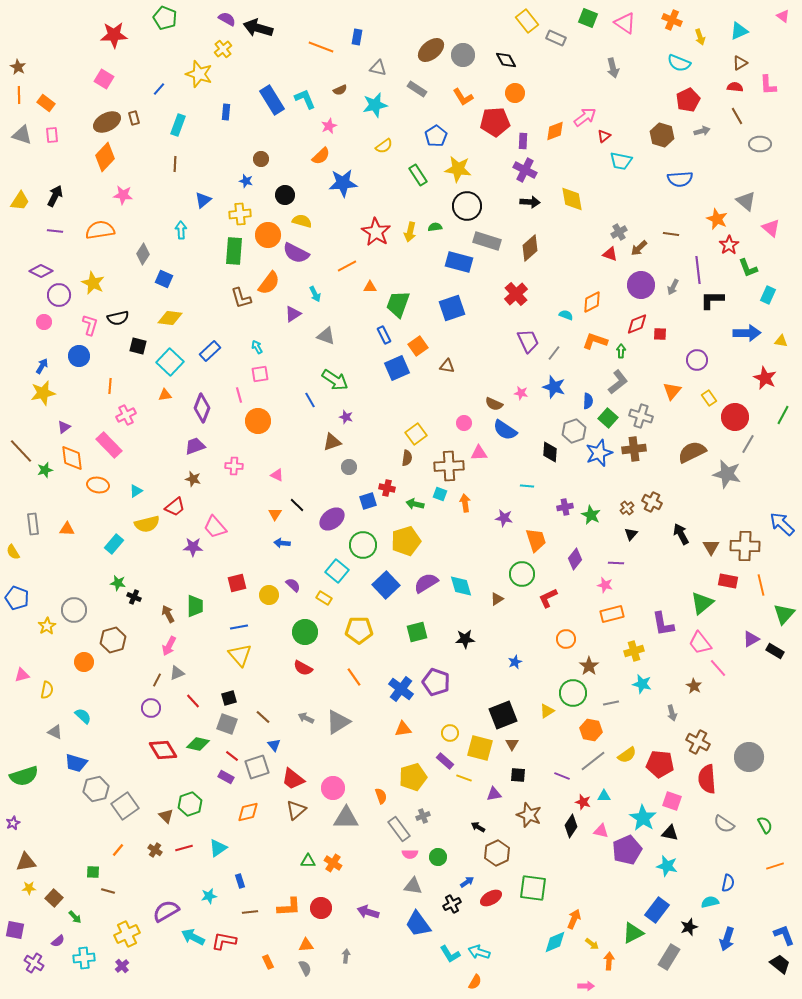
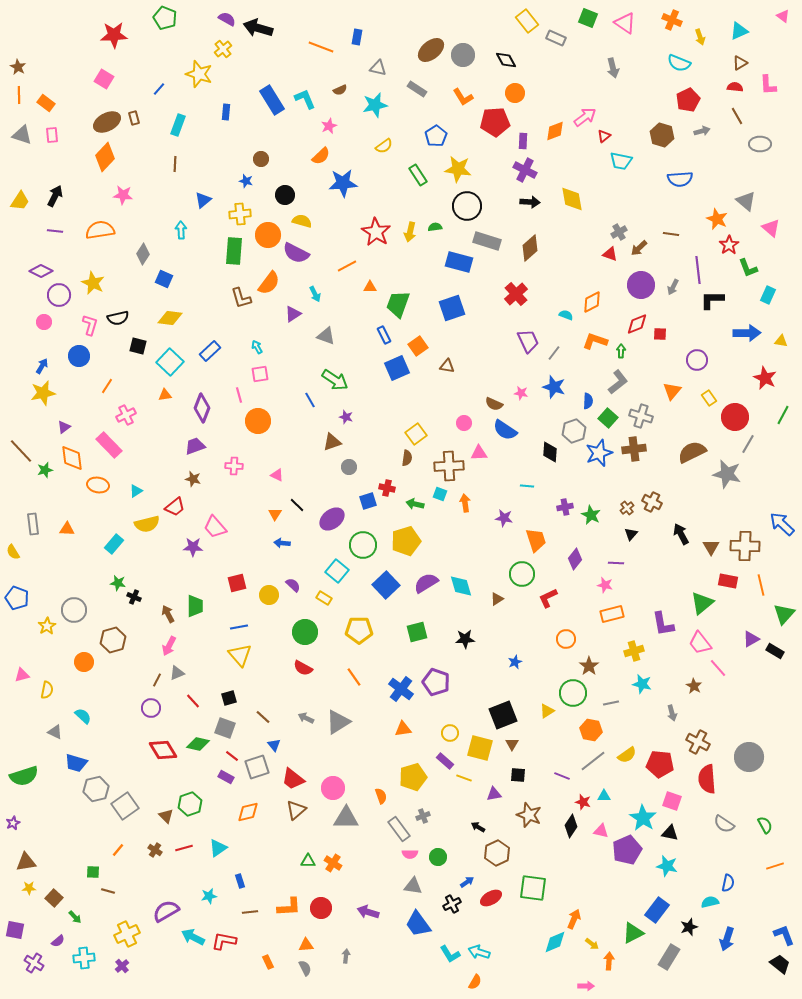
orange line at (110, 386): moved 3 px left; rotated 28 degrees clockwise
gray square at (227, 724): moved 2 px left, 4 px down
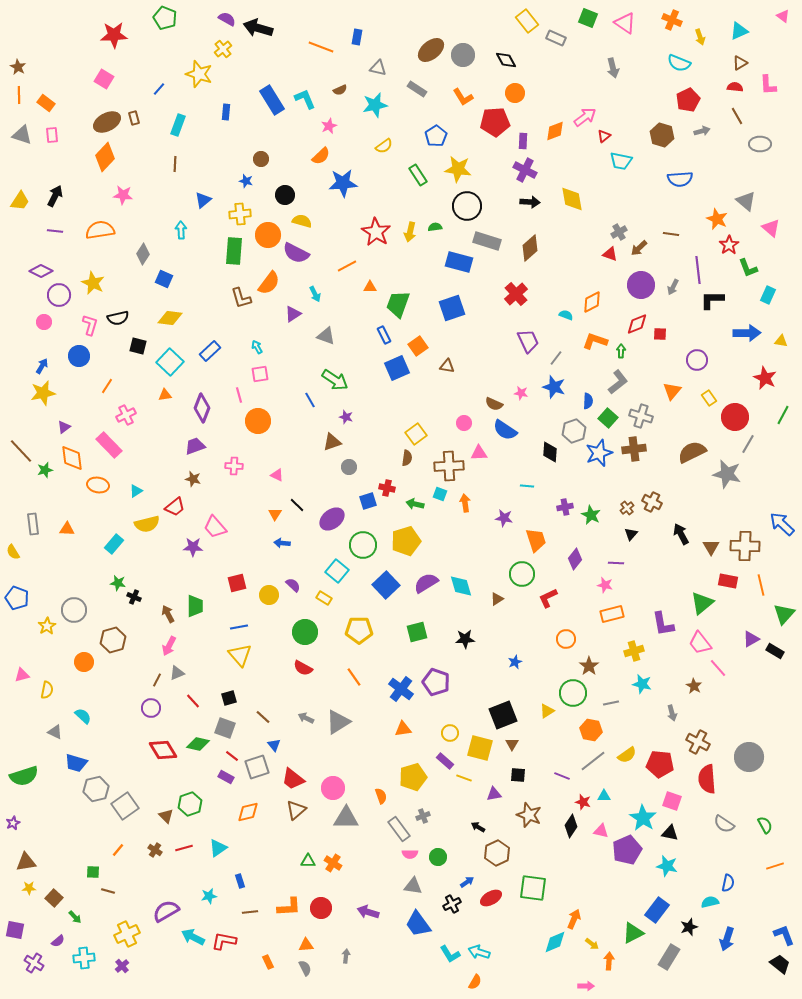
gray line at (554, 353): moved 2 px right, 5 px down
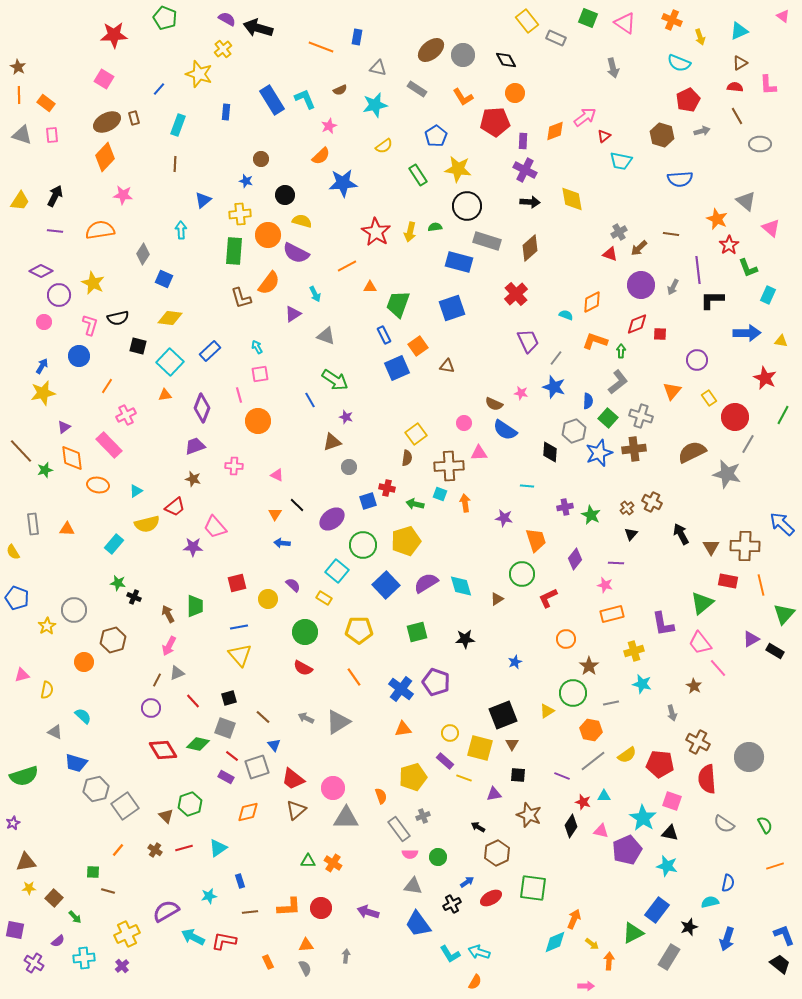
yellow circle at (269, 595): moved 1 px left, 4 px down
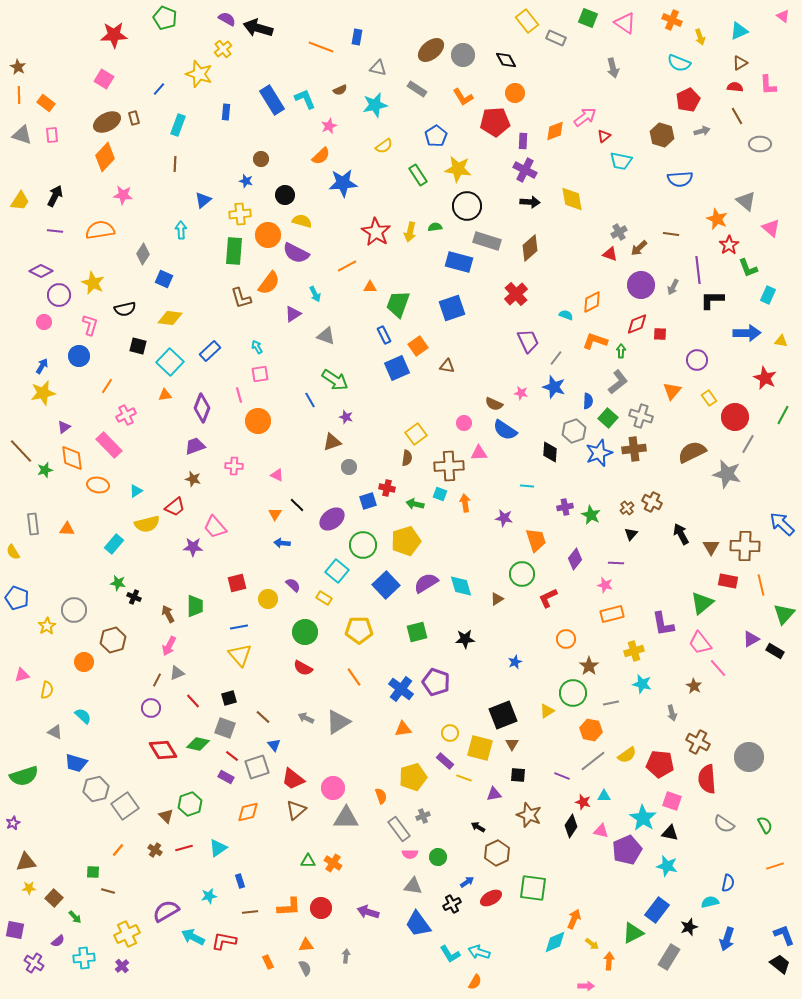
black semicircle at (118, 318): moved 7 px right, 9 px up
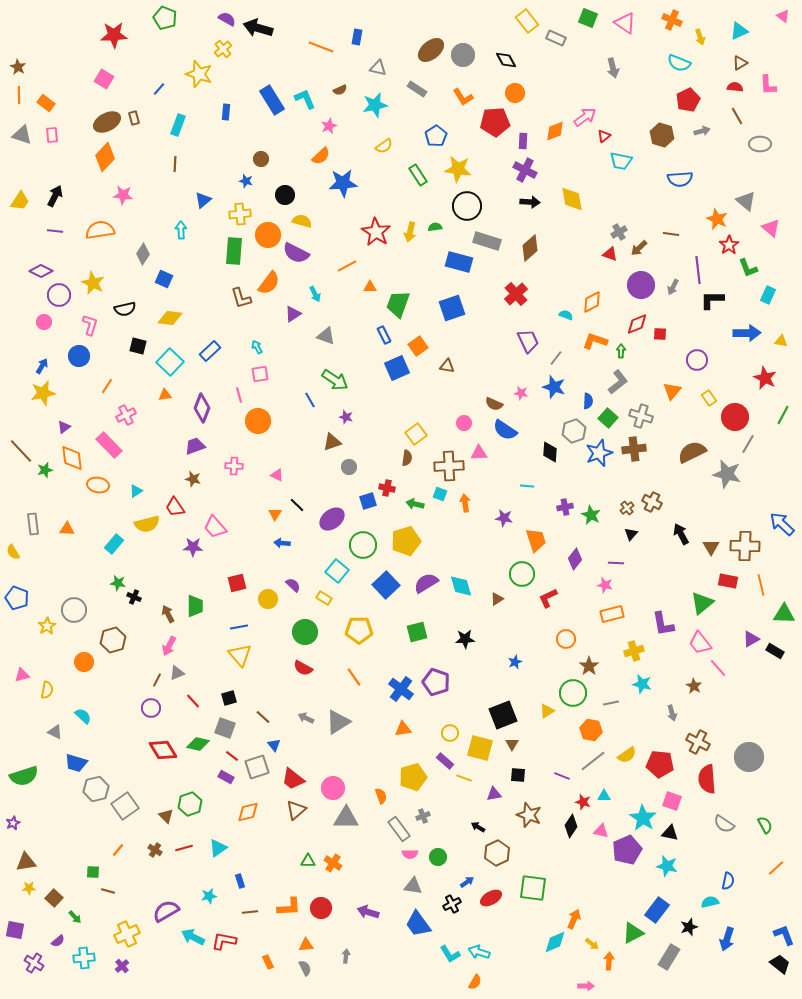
red trapezoid at (175, 507): rotated 95 degrees clockwise
green triangle at (784, 614): rotated 50 degrees clockwise
orange line at (775, 866): moved 1 px right, 2 px down; rotated 24 degrees counterclockwise
blue semicircle at (728, 883): moved 2 px up
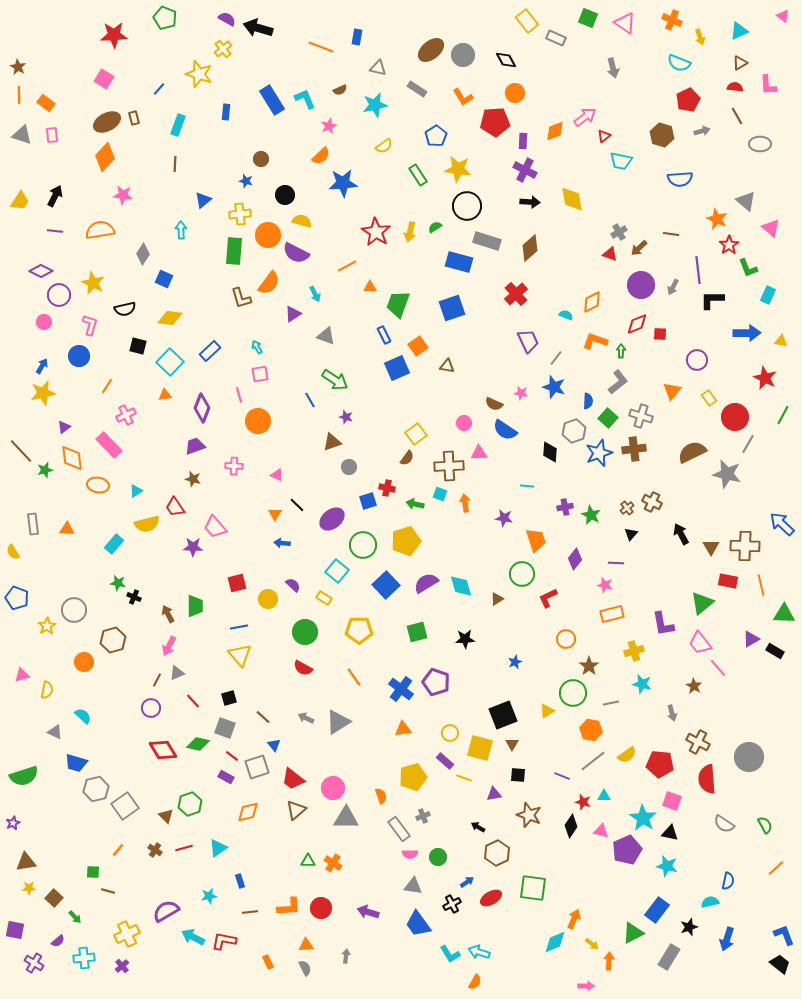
green semicircle at (435, 227): rotated 24 degrees counterclockwise
brown semicircle at (407, 458): rotated 28 degrees clockwise
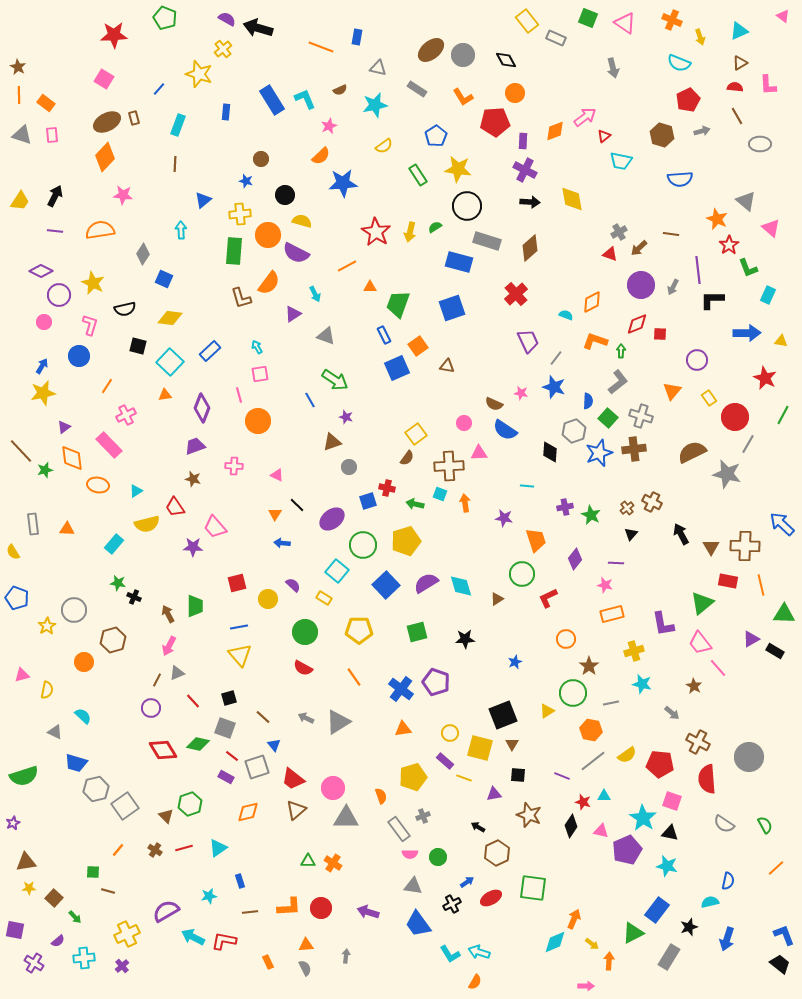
gray arrow at (672, 713): rotated 35 degrees counterclockwise
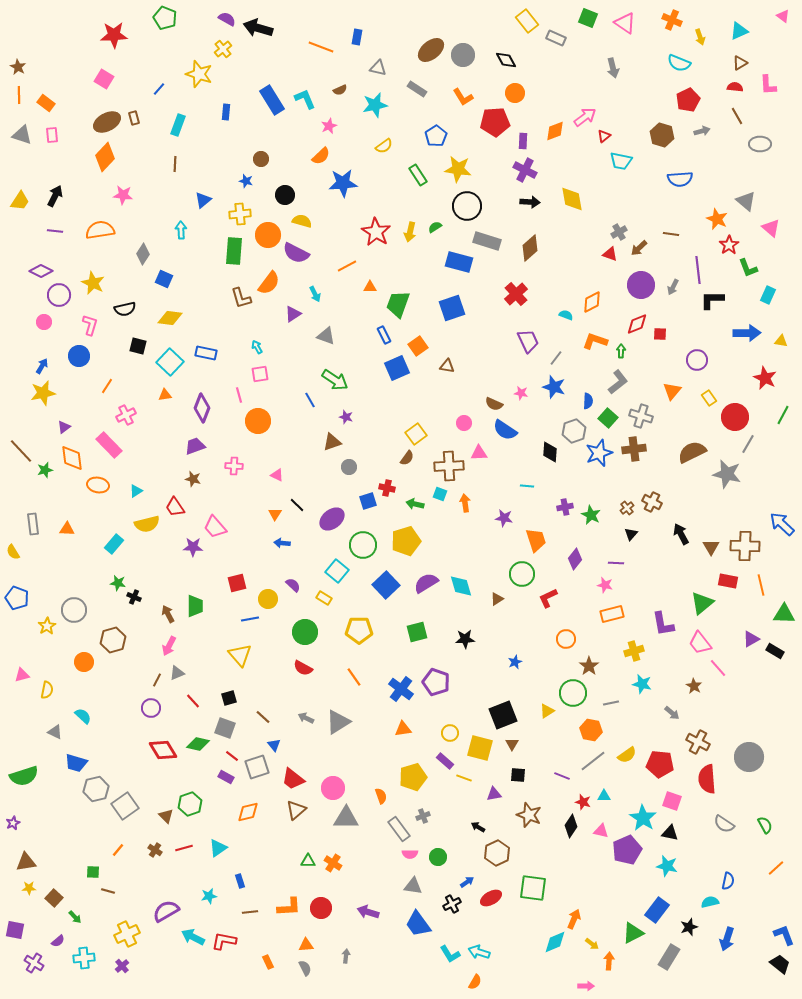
blue rectangle at (210, 351): moved 4 px left, 2 px down; rotated 55 degrees clockwise
blue line at (239, 627): moved 11 px right, 8 px up
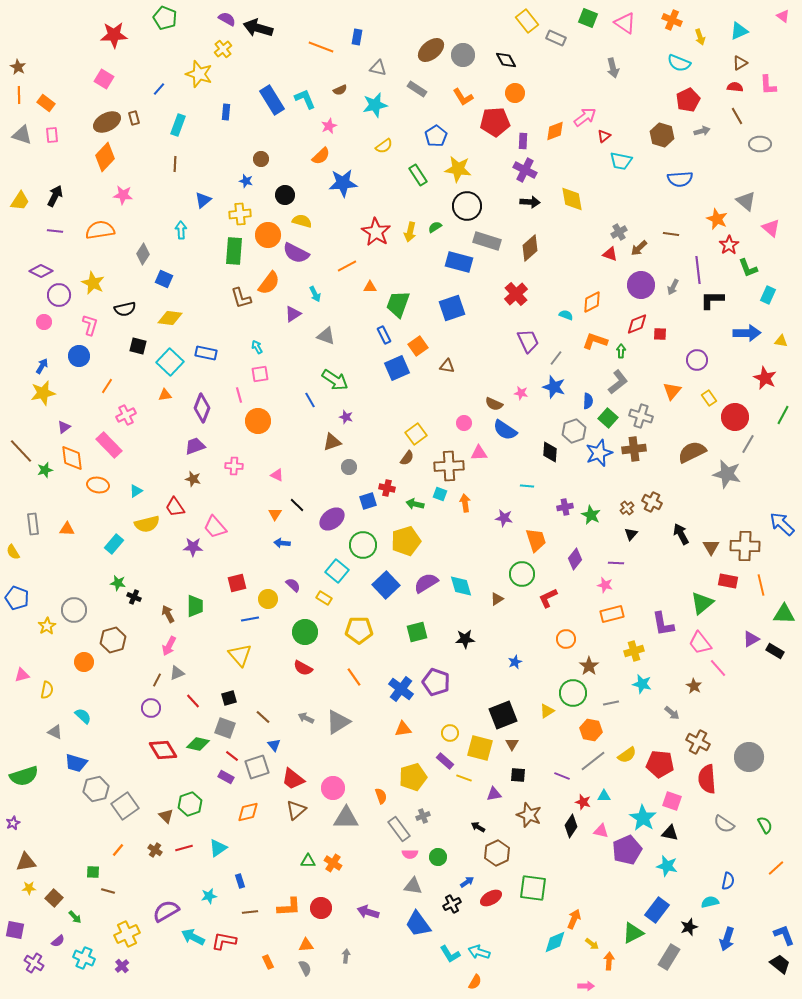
cyan cross at (84, 958): rotated 30 degrees clockwise
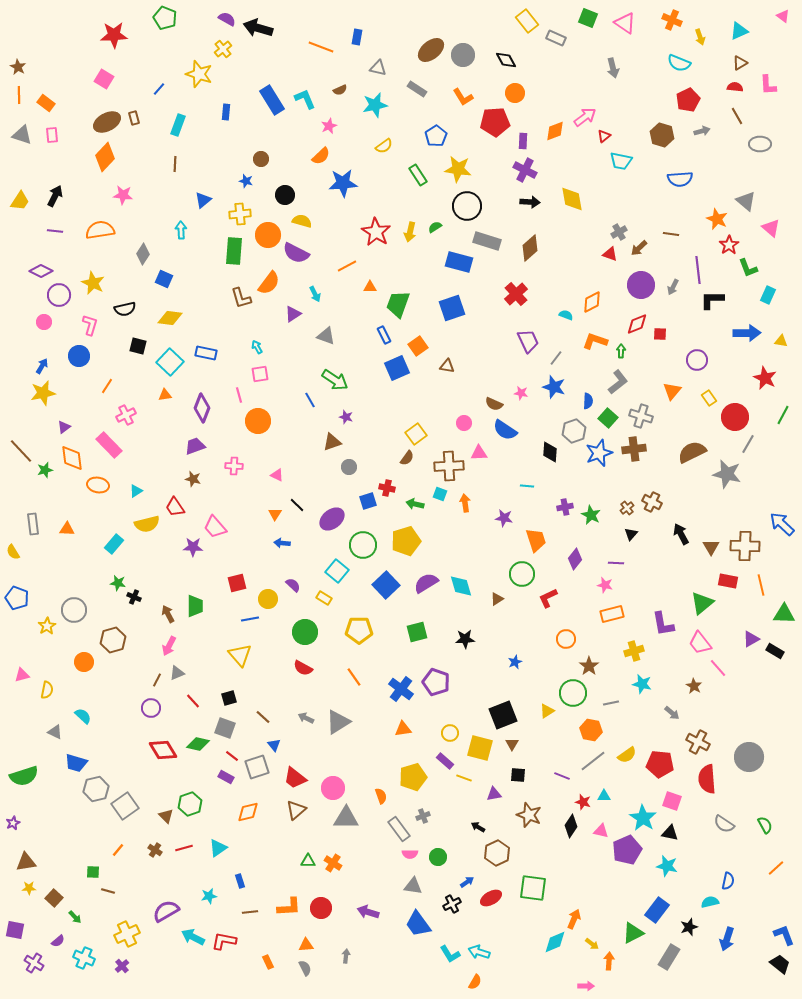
red trapezoid at (293, 779): moved 2 px right, 1 px up
